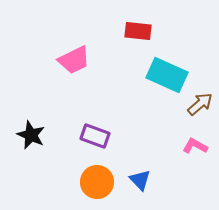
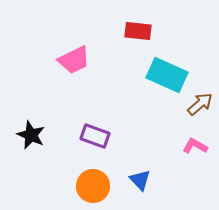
orange circle: moved 4 px left, 4 px down
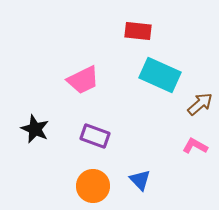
pink trapezoid: moved 9 px right, 20 px down
cyan rectangle: moved 7 px left
black star: moved 4 px right, 6 px up
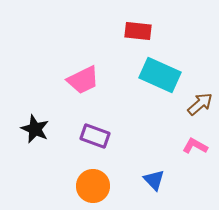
blue triangle: moved 14 px right
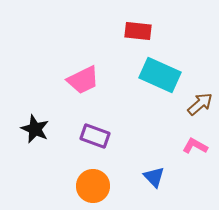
blue triangle: moved 3 px up
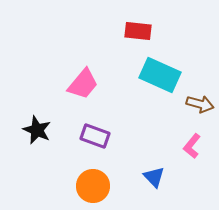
pink trapezoid: moved 4 px down; rotated 24 degrees counterclockwise
brown arrow: rotated 56 degrees clockwise
black star: moved 2 px right, 1 px down
pink L-shape: moved 3 px left; rotated 80 degrees counterclockwise
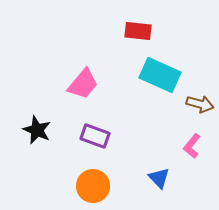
blue triangle: moved 5 px right, 1 px down
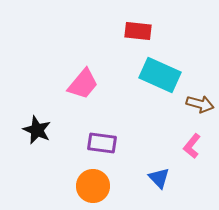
purple rectangle: moved 7 px right, 7 px down; rotated 12 degrees counterclockwise
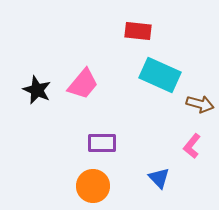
black star: moved 40 px up
purple rectangle: rotated 8 degrees counterclockwise
